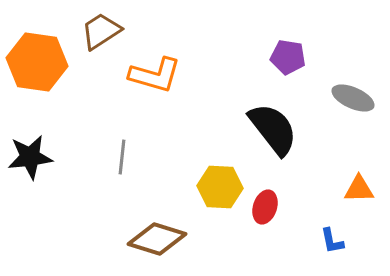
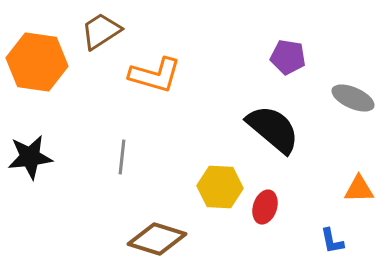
black semicircle: rotated 12 degrees counterclockwise
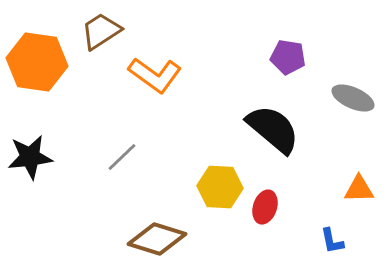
orange L-shape: rotated 20 degrees clockwise
gray line: rotated 40 degrees clockwise
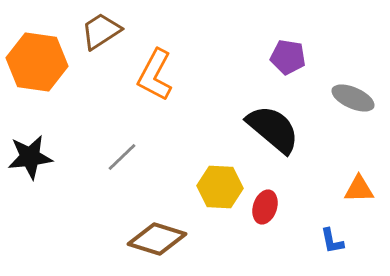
orange L-shape: rotated 82 degrees clockwise
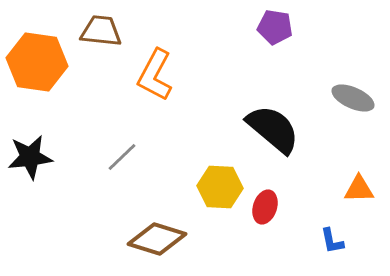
brown trapezoid: rotated 39 degrees clockwise
purple pentagon: moved 13 px left, 30 px up
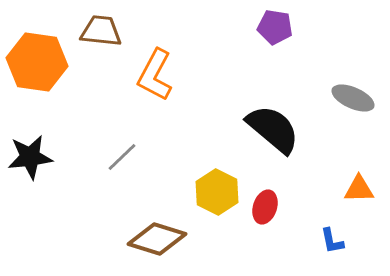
yellow hexagon: moved 3 px left, 5 px down; rotated 24 degrees clockwise
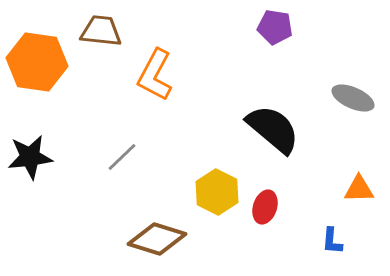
blue L-shape: rotated 16 degrees clockwise
